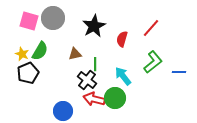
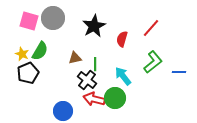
brown triangle: moved 4 px down
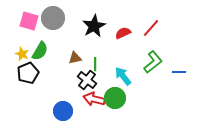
red semicircle: moved 1 px right, 6 px up; rotated 49 degrees clockwise
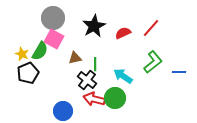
pink square: moved 25 px right, 18 px down; rotated 12 degrees clockwise
cyan arrow: rotated 18 degrees counterclockwise
